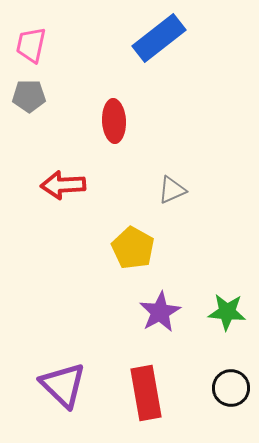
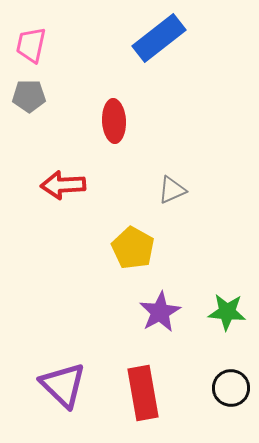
red rectangle: moved 3 px left
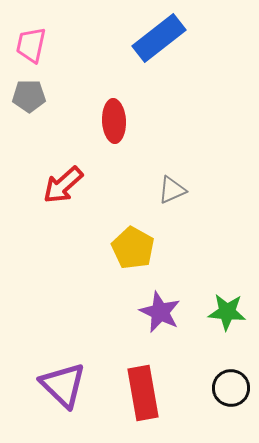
red arrow: rotated 39 degrees counterclockwise
purple star: rotated 18 degrees counterclockwise
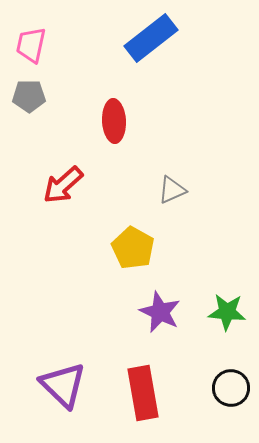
blue rectangle: moved 8 px left
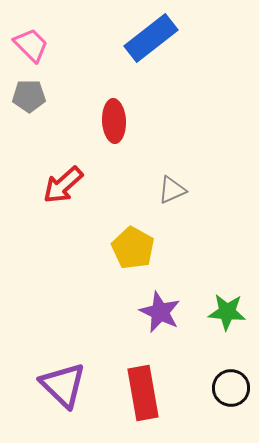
pink trapezoid: rotated 123 degrees clockwise
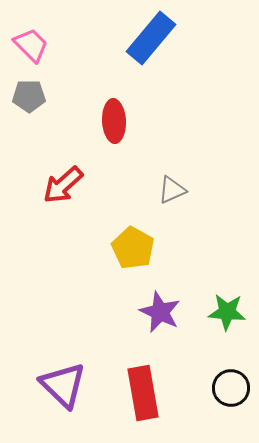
blue rectangle: rotated 12 degrees counterclockwise
